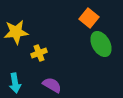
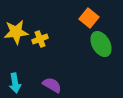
yellow cross: moved 1 px right, 14 px up
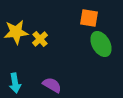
orange square: rotated 30 degrees counterclockwise
yellow cross: rotated 21 degrees counterclockwise
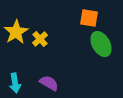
yellow star: rotated 25 degrees counterclockwise
purple semicircle: moved 3 px left, 2 px up
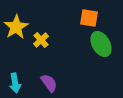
yellow star: moved 5 px up
yellow cross: moved 1 px right, 1 px down
purple semicircle: rotated 24 degrees clockwise
